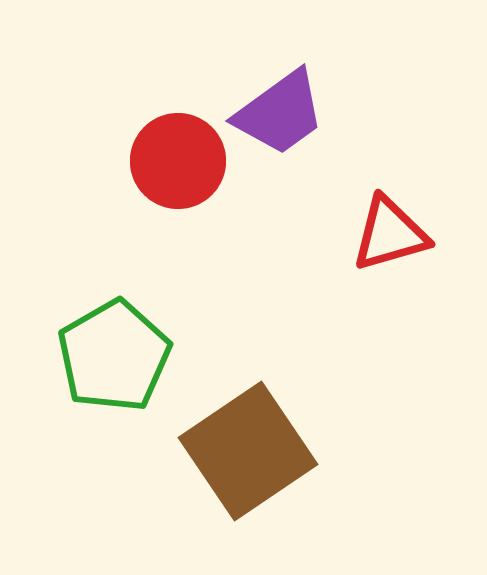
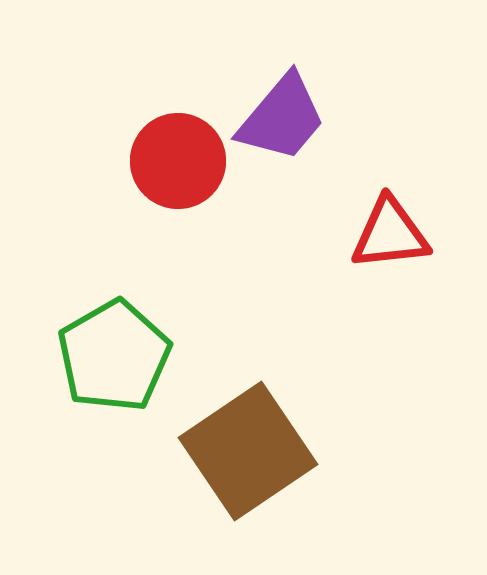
purple trapezoid: moved 2 px right, 5 px down; rotated 14 degrees counterclockwise
red triangle: rotated 10 degrees clockwise
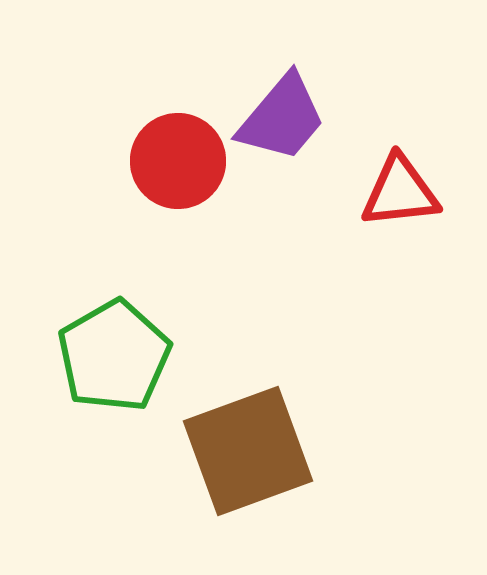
red triangle: moved 10 px right, 42 px up
brown square: rotated 14 degrees clockwise
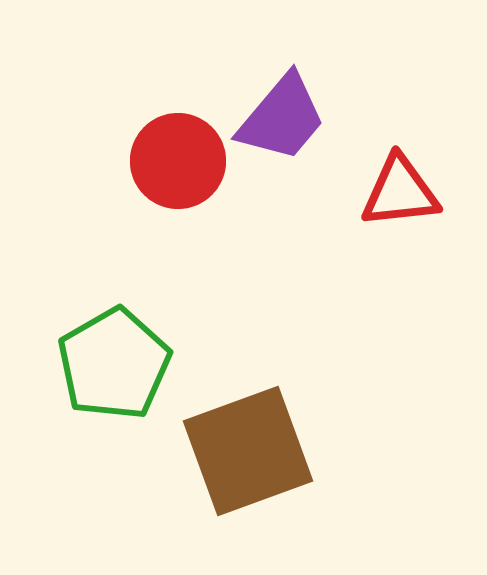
green pentagon: moved 8 px down
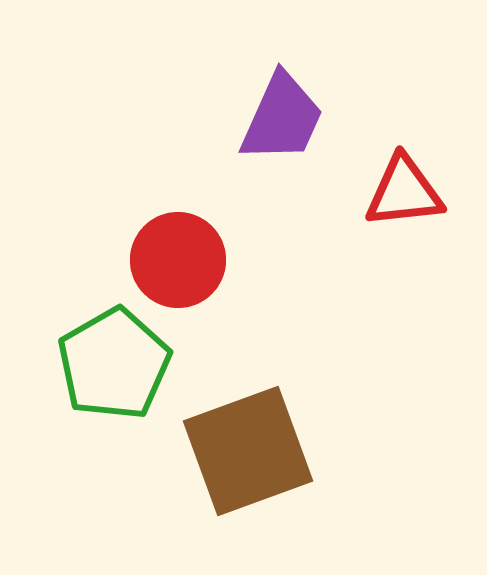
purple trapezoid: rotated 16 degrees counterclockwise
red circle: moved 99 px down
red triangle: moved 4 px right
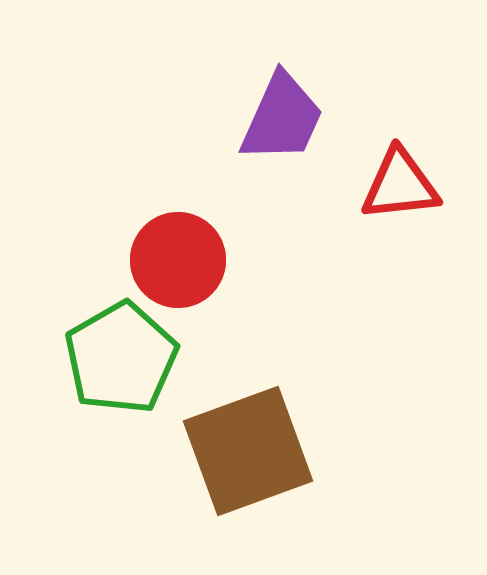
red triangle: moved 4 px left, 7 px up
green pentagon: moved 7 px right, 6 px up
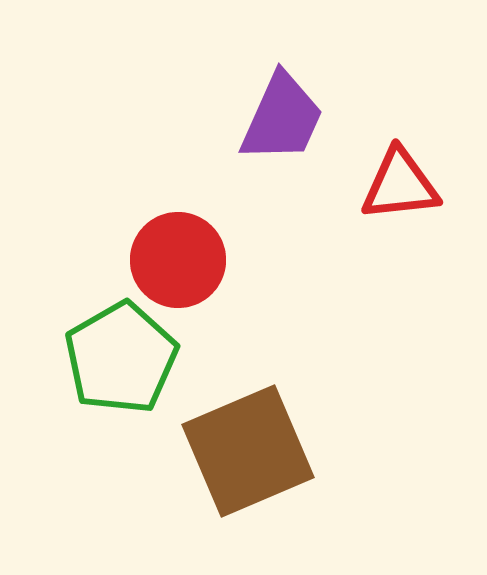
brown square: rotated 3 degrees counterclockwise
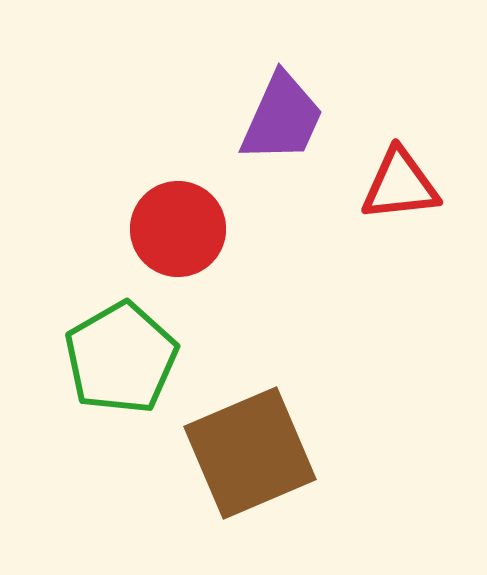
red circle: moved 31 px up
brown square: moved 2 px right, 2 px down
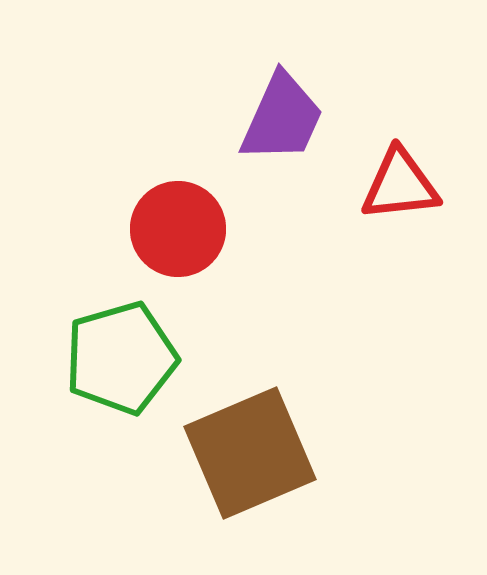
green pentagon: rotated 14 degrees clockwise
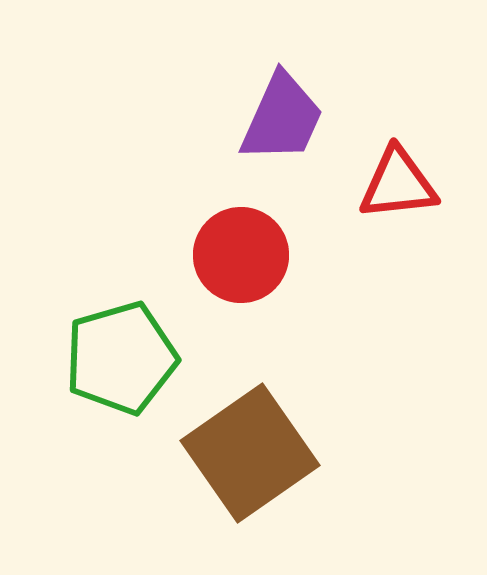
red triangle: moved 2 px left, 1 px up
red circle: moved 63 px right, 26 px down
brown square: rotated 12 degrees counterclockwise
